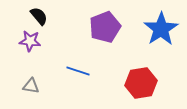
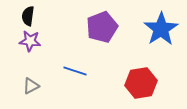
black semicircle: moved 11 px left; rotated 132 degrees counterclockwise
purple pentagon: moved 3 px left
blue line: moved 3 px left
gray triangle: rotated 36 degrees counterclockwise
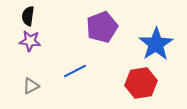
blue star: moved 5 px left, 15 px down
blue line: rotated 45 degrees counterclockwise
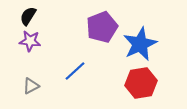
black semicircle: rotated 24 degrees clockwise
blue star: moved 16 px left; rotated 8 degrees clockwise
blue line: rotated 15 degrees counterclockwise
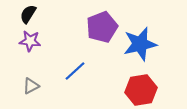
black semicircle: moved 2 px up
blue star: rotated 12 degrees clockwise
red hexagon: moved 7 px down
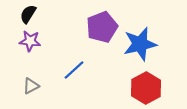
blue line: moved 1 px left, 1 px up
red hexagon: moved 5 px right, 2 px up; rotated 20 degrees counterclockwise
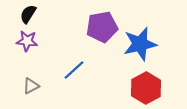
purple pentagon: rotated 12 degrees clockwise
purple star: moved 3 px left
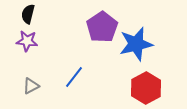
black semicircle: rotated 18 degrees counterclockwise
purple pentagon: rotated 24 degrees counterclockwise
blue star: moved 4 px left
blue line: moved 7 px down; rotated 10 degrees counterclockwise
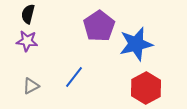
purple pentagon: moved 3 px left, 1 px up
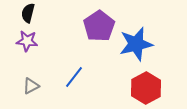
black semicircle: moved 1 px up
